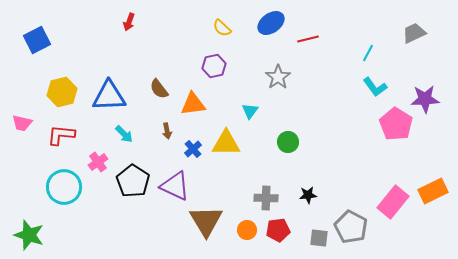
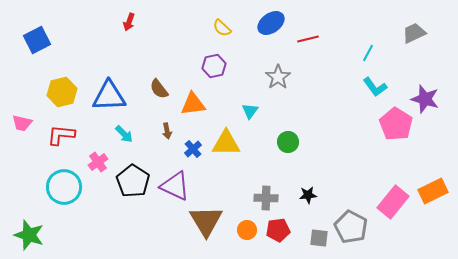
purple star: rotated 20 degrees clockwise
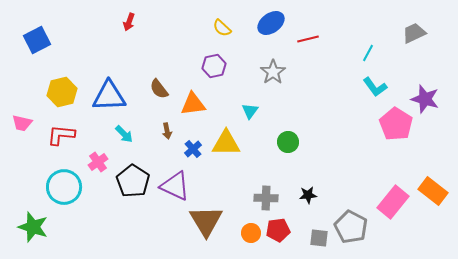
gray star: moved 5 px left, 5 px up
orange rectangle: rotated 64 degrees clockwise
orange circle: moved 4 px right, 3 px down
green star: moved 4 px right, 8 px up
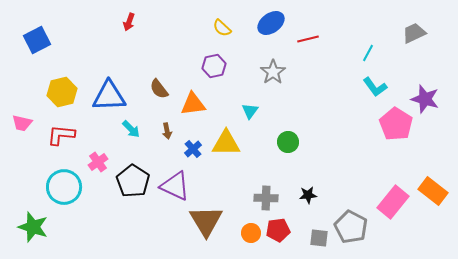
cyan arrow: moved 7 px right, 5 px up
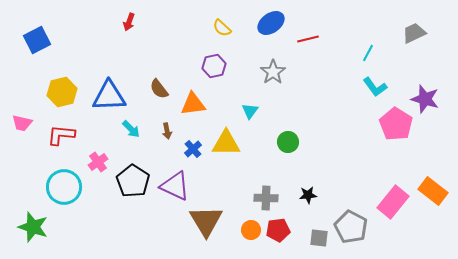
orange circle: moved 3 px up
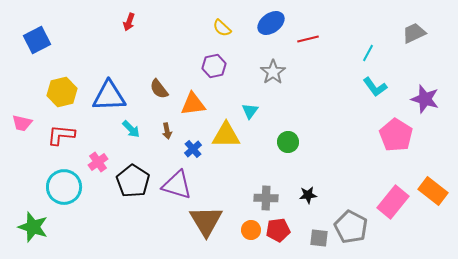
pink pentagon: moved 11 px down
yellow triangle: moved 8 px up
purple triangle: moved 2 px right, 1 px up; rotated 8 degrees counterclockwise
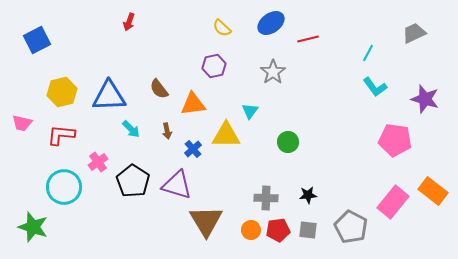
pink pentagon: moved 1 px left, 5 px down; rotated 24 degrees counterclockwise
gray square: moved 11 px left, 8 px up
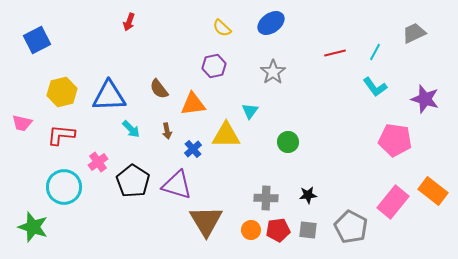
red line: moved 27 px right, 14 px down
cyan line: moved 7 px right, 1 px up
